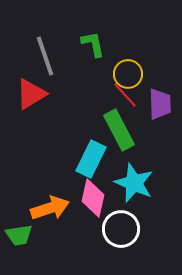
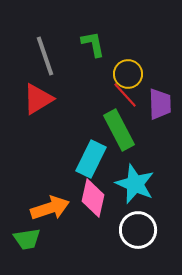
red triangle: moved 7 px right, 5 px down
cyan star: moved 1 px right, 1 px down
white circle: moved 17 px right, 1 px down
green trapezoid: moved 8 px right, 4 px down
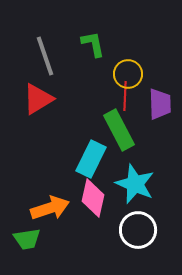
red line: moved 1 px down; rotated 44 degrees clockwise
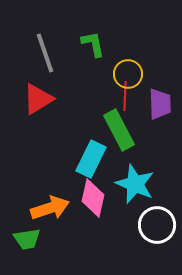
gray line: moved 3 px up
white circle: moved 19 px right, 5 px up
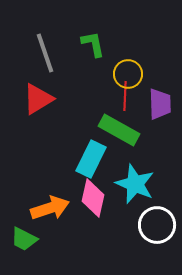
green rectangle: rotated 33 degrees counterclockwise
green trapezoid: moved 3 px left; rotated 36 degrees clockwise
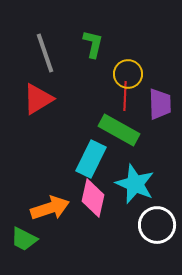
green L-shape: rotated 24 degrees clockwise
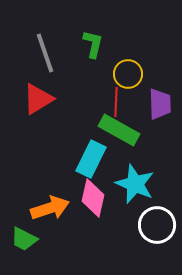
red line: moved 9 px left, 6 px down
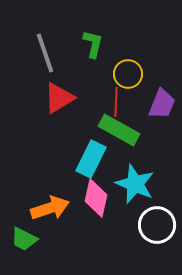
red triangle: moved 21 px right, 1 px up
purple trapezoid: moved 2 px right; rotated 24 degrees clockwise
pink diamond: moved 3 px right
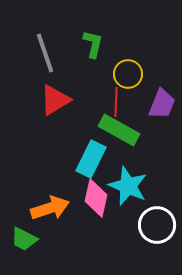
red triangle: moved 4 px left, 2 px down
cyan star: moved 7 px left, 2 px down
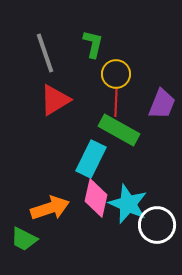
yellow circle: moved 12 px left
cyan star: moved 18 px down
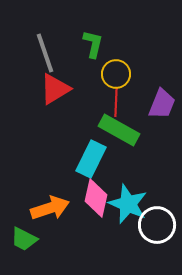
red triangle: moved 11 px up
